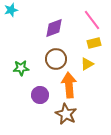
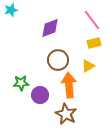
purple diamond: moved 4 px left
brown circle: moved 2 px right, 1 px down
yellow triangle: moved 1 px right, 2 px down
green star: moved 15 px down
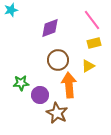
brown star: moved 9 px left, 1 px up
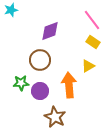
purple diamond: moved 3 px down
yellow rectangle: moved 1 px left, 1 px up; rotated 48 degrees clockwise
brown circle: moved 18 px left
purple circle: moved 4 px up
brown star: moved 2 px left, 4 px down
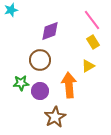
yellow rectangle: rotated 24 degrees clockwise
brown star: rotated 15 degrees clockwise
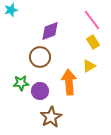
brown circle: moved 3 px up
yellow triangle: moved 1 px right
orange arrow: moved 3 px up
brown star: moved 4 px left
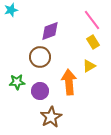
green star: moved 4 px left, 1 px up
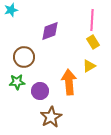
pink line: rotated 40 degrees clockwise
brown circle: moved 16 px left
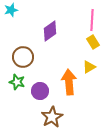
purple diamond: rotated 15 degrees counterclockwise
brown circle: moved 1 px left
yellow triangle: moved 1 px down
green star: rotated 21 degrees clockwise
brown star: moved 1 px right
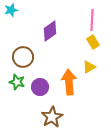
purple circle: moved 4 px up
